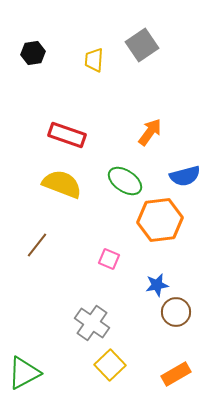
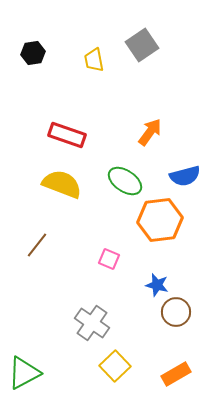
yellow trapezoid: rotated 15 degrees counterclockwise
blue star: rotated 25 degrees clockwise
yellow square: moved 5 px right, 1 px down
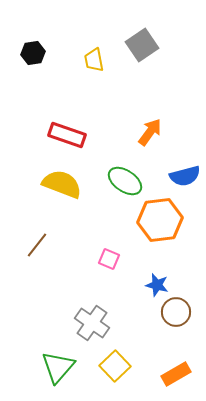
green triangle: moved 34 px right, 6 px up; rotated 21 degrees counterclockwise
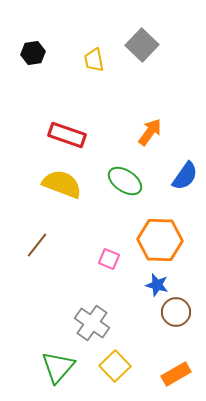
gray square: rotated 12 degrees counterclockwise
blue semicircle: rotated 40 degrees counterclockwise
orange hexagon: moved 20 px down; rotated 9 degrees clockwise
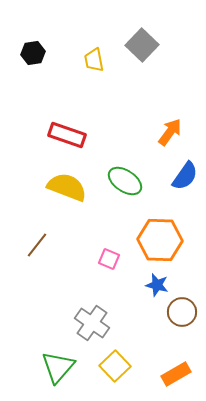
orange arrow: moved 20 px right
yellow semicircle: moved 5 px right, 3 px down
brown circle: moved 6 px right
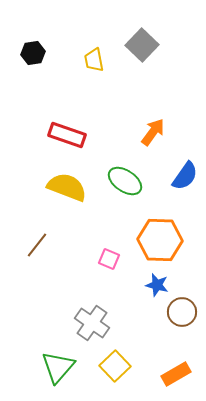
orange arrow: moved 17 px left
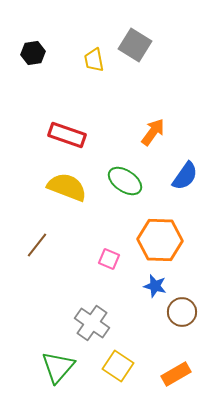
gray square: moved 7 px left; rotated 12 degrees counterclockwise
blue star: moved 2 px left, 1 px down
yellow square: moved 3 px right; rotated 12 degrees counterclockwise
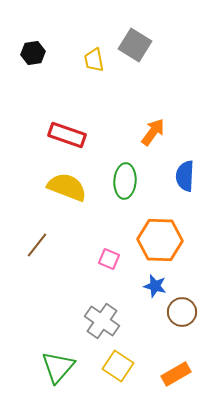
blue semicircle: rotated 148 degrees clockwise
green ellipse: rotated 60 degrees clockwise
gray cross: moved 10 px right, 2 px up
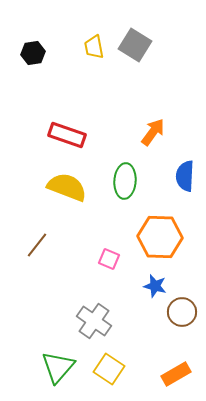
yellow trapezoid: moved 13 px up
orange hexagon: moved 3 px up
gray cross: moved 8 px left
yellow square: moved 9 px left, 3 px down
